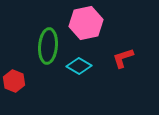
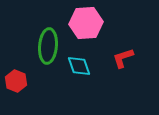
pink hexagon: rotated 8 degrees clockwise
cyan diamond: rotated 40 degrees clockwise
red hexagon: moved 2 px right
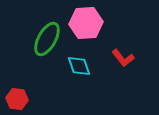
green ellipse: moved 1 px left, 7 px up; rotated 24 degrees clockwise
red L-shape: rotated 110 degrees counterclockwise
red hexagon: moved 1 px right, 18 px down; rotated 15 degrees counterclockwise
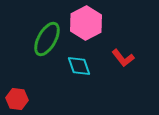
pink hexagon: rotated 24 degrees counterclockwise
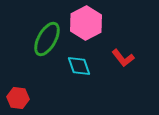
red hexagon: moved 1 px right, 1 px up
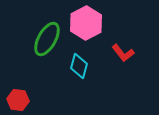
red L-shape: moved 5 px up
cyan diamond: rotated 35 degrees clockwise
red hexagon: moved 2 px down
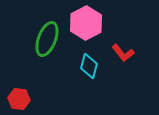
green ellipse: rotated 8 degrees counterclockwise
cyan diamond: moved 10 px right
red hexagon: moved 1 px right, 1 px up
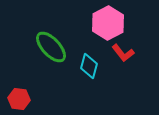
pink hexagon: moved 22 px right
green ellipse: moved 4 px right, 8 px down; rotated 64 degrees counterclockwise
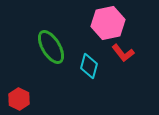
pink hexagon: rotated 16 degrees clockwise
green ellipse: rotated 12 degrees clockwise
red hexagon: rotated 20 degrees clockwise
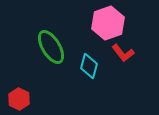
pink hexagon: rotated 8 degrees counterclockwise
